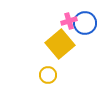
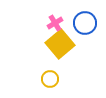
pink cross: moved 14 px left, 2 px down; rotated 14 degrees counterclockwise
yellow circle: moved 2 px right, 4 px down
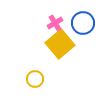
blue circle: moved 2 px left
yellow circle: moved 15 px left
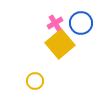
blue circle: moved 2 px left
yellow circle: moved 2 px down
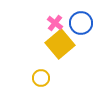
pink cross: rotated 21 degrees counterclockwise
yellow circle: moved 6 px right, 3 px up
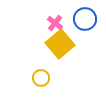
blue circle: moved 4 px right, 4 px up
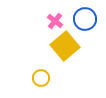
pink cross: moved 2 px up
yellow square: moved 5 px right, 2 px down
